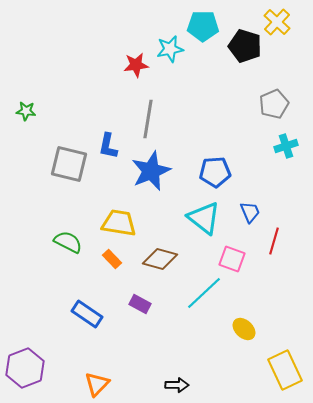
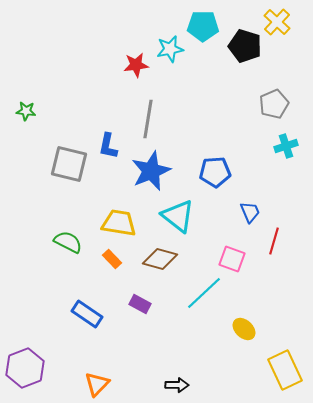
cyan triangle: moved 26 px left, 2 px up
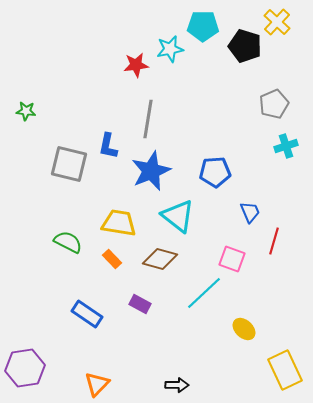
purple hexagon: rotated 12 degrees clockwise
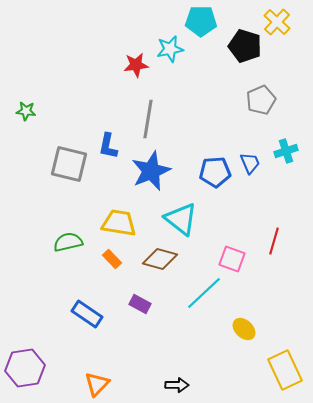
cyan pentagon: moved 2 px left, 5 px up
gray pentagon: moved 13 px left, 4 px up
cyan cross: moved 5 px down
blue trapezoid: moved 49 px up
cyan triangle: moved 3 px right, 3 px down
green semicircle: rotated 40 degrees counterclockwise
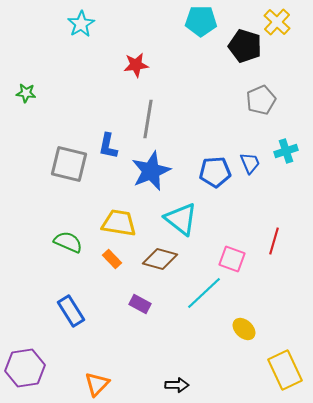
cyan star: moved 89 px left, 25 px up; rotated 20 degrees counterclockwise
green star: moved 18 px up
green semicircle: rotated 36 degrees clockwise
blue rectangle: moved 16 px left, 3 px up; rotated 24 degrees clockwise
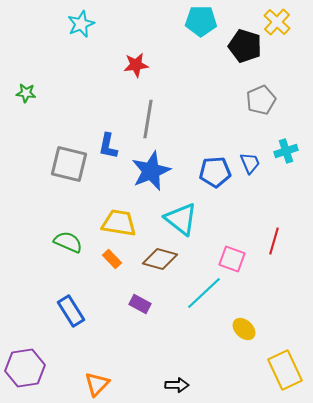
cyan star: rotated 8 degrees clockwise
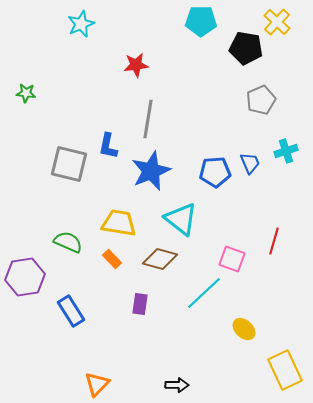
black pentagon: moved 1 px right, 2 px down; rotated 8 degrees counterclockwise
purple rectangle: rotated 70 degrees clockwise
purple hexagon: moved 91 px up
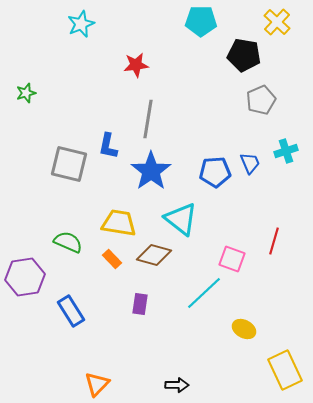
black pentagon: moved 2 px left, 7 px down
green star: rotated 24 degrees counterclockwise
blue star: rotated 12 degrees counterclockwise
brown diamond: moved 6 px left, 4 px up
yellow ellipse: rotated 15 degrees counterclockwise
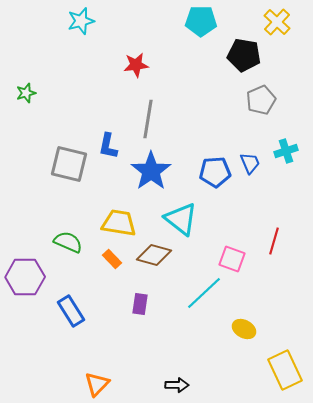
cyan star: moved 3 px up; rotated 8 degrees clockwise
purple hexagon: rotated 9 degrees clockwise
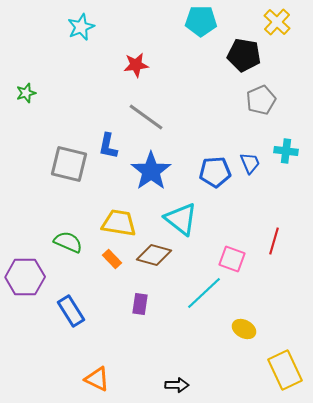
cyan star: moved 6 px down; rotated 8 degrees counterclockwise
gray line: moved 2 px left, 2 px up; rotated 63 degrees counterclockwise
cyan cross: rotated 25 degrees clockwise
orange triangle: moved 5 px up; rotated 48 degrees counterclockwise
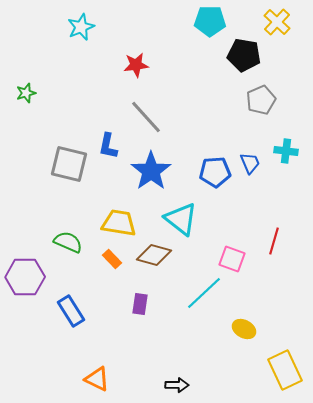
cyan pentagon: moved 9 px right
gray line: rotated 12 degrees clockwise
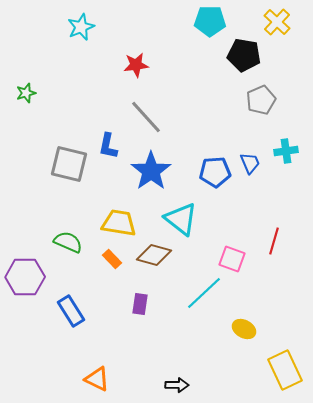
cyan cross: rotated 15 degrees counterclockwise
